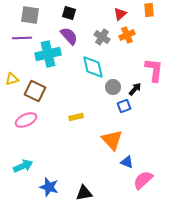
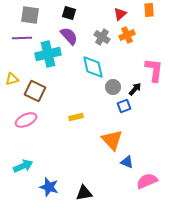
pink semicircle: moved 4 px right, 1 px down; rotated 20 degrees clockwise
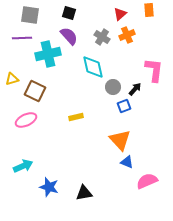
orange triangle: moved 8 px right
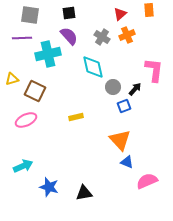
black square: rotated 24 degrees counterclockwise
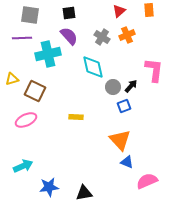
red triangle: moved 1 px left, 3 px up
black arrow: moved 4 px left, 3 px up
yellow rectangle: rotated 16 degrees clockwise
blue star: rotated 24 degrees counterclockwise
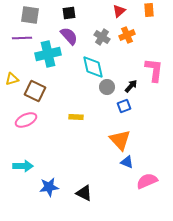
gray circle: moved 6 px left
cyan arrow: rotated 24 degrees clockwise
black triangle: rotated 36 degrees clockwise
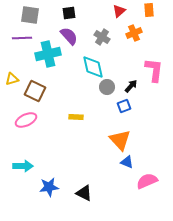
orange cross: moved 7 px right, 2 px up
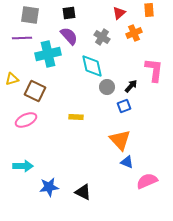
red triangle: moved 2 px down
cyan diamond: moved 1 px left, 1 px up
black triangle: moved 1 px left, 1 px up
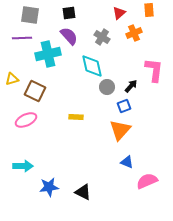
orange triangle: moved 10 px up; rotated 25 degrees clockwise
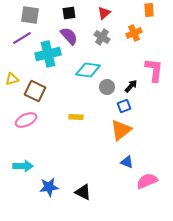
red triangle: moved 15 px left
purple line: rotated 30 degrees counterclockwise
cyan diamond: moved 4 px left, 4 px down; rotated 70 degrees counterclockwise
orange triangle: moved 1 px right; rotated 10 degrees clockwise
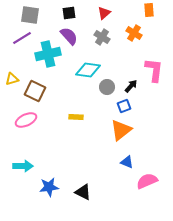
orange cross: rotated 35 degrees counterclockwise
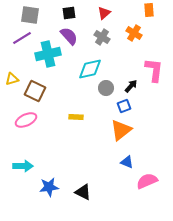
cyan diamond: moved 2 px right, 1 px up; rotated 20 degrees counterclockwise
gray circle: moved 1 px left, 1 px down
